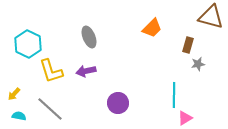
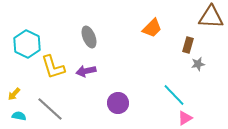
brown triangle: rotated 12 degrees counterclockwise
cyan hexagon: moved 1 px left
yellow L-shape: moved 2 px right, 4 px up
cyan line: rotated 45 degrees counterclockwise
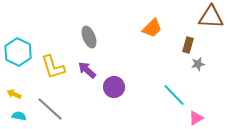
cyan hexagon: moved 9 px left, 8 px down
purple arrow: moved 1 px right, 1 px up; rotated 54 degrees clockwise
yellow arrow: rotated 72 degrees clockwise
purple circle: moved 4 px left, 16 px up
pink triangle: moved 11 px right
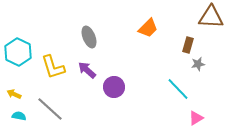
orange trapezoid: moved 4 px left
cyan line: moved 4 px right, 6 px up
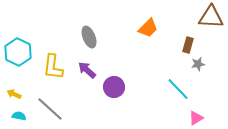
yellow L-shape: rotated 24 degrees clockwise
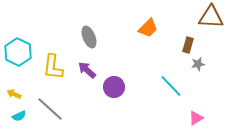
cyan line: moved 7 px left, 3 px up
cyan semicircle: rotated 144 degrees clockwise
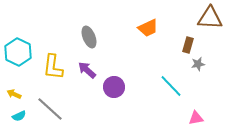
brown triangle: moved 1 px left, 1 px down
orange trapezoid: rotated 20 degrees clockwise
pink triangle: rotated 21 degrees clockwise
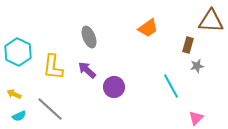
brown triangle: moved 1 px right, 3 px down
orange trapezoid: rotated 10 degrees counterclockwise
gray star: moved 1 px left, 2 px down
cyan line: rotated 15 degrees clockwise
pink triangle: rotated 35 degrees counterclockwise
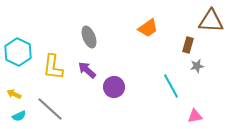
pink triangle: moved 1 px left, 2 px up; rotated 35 degrees clockwise
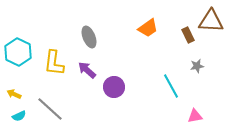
brown rectangle: moved 10 px up; rotated 42 degrees counterclockwise
yellow L-shape: moved 1 px right, 4 px up
